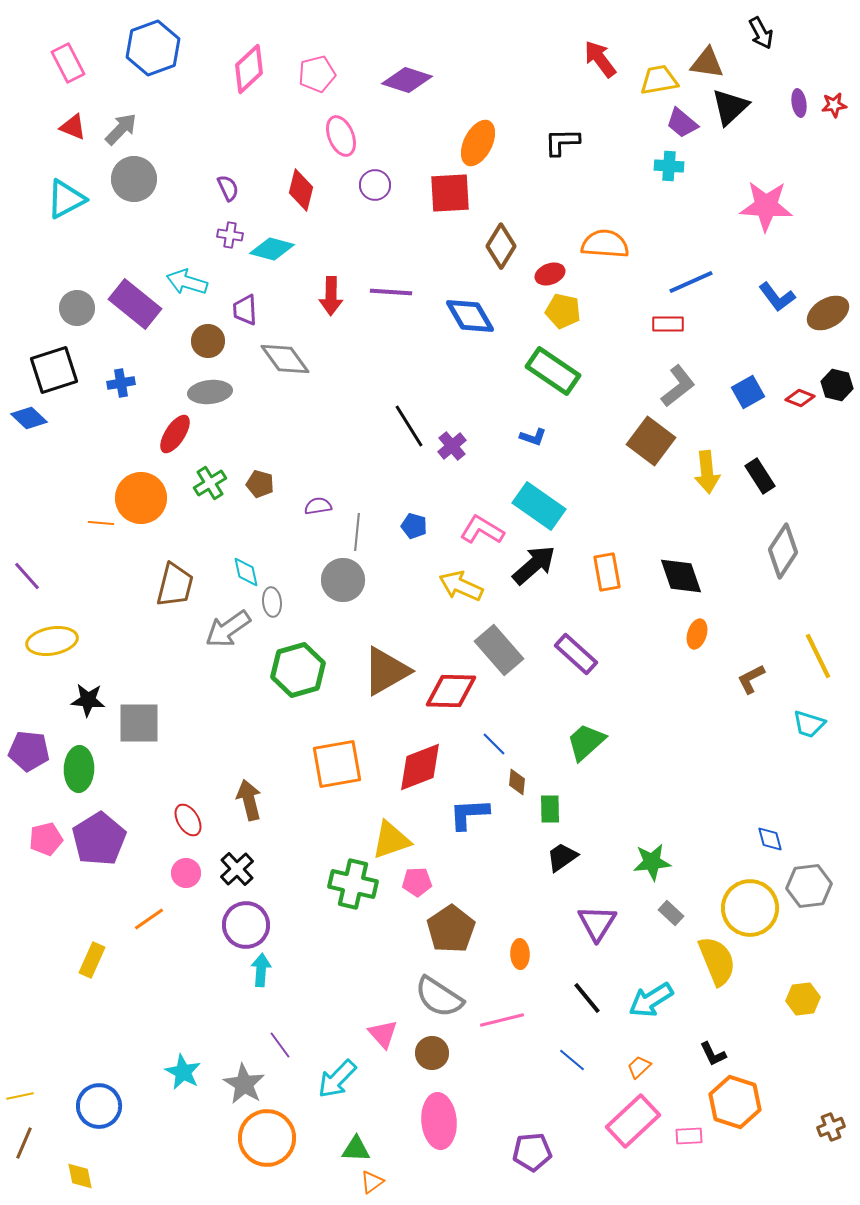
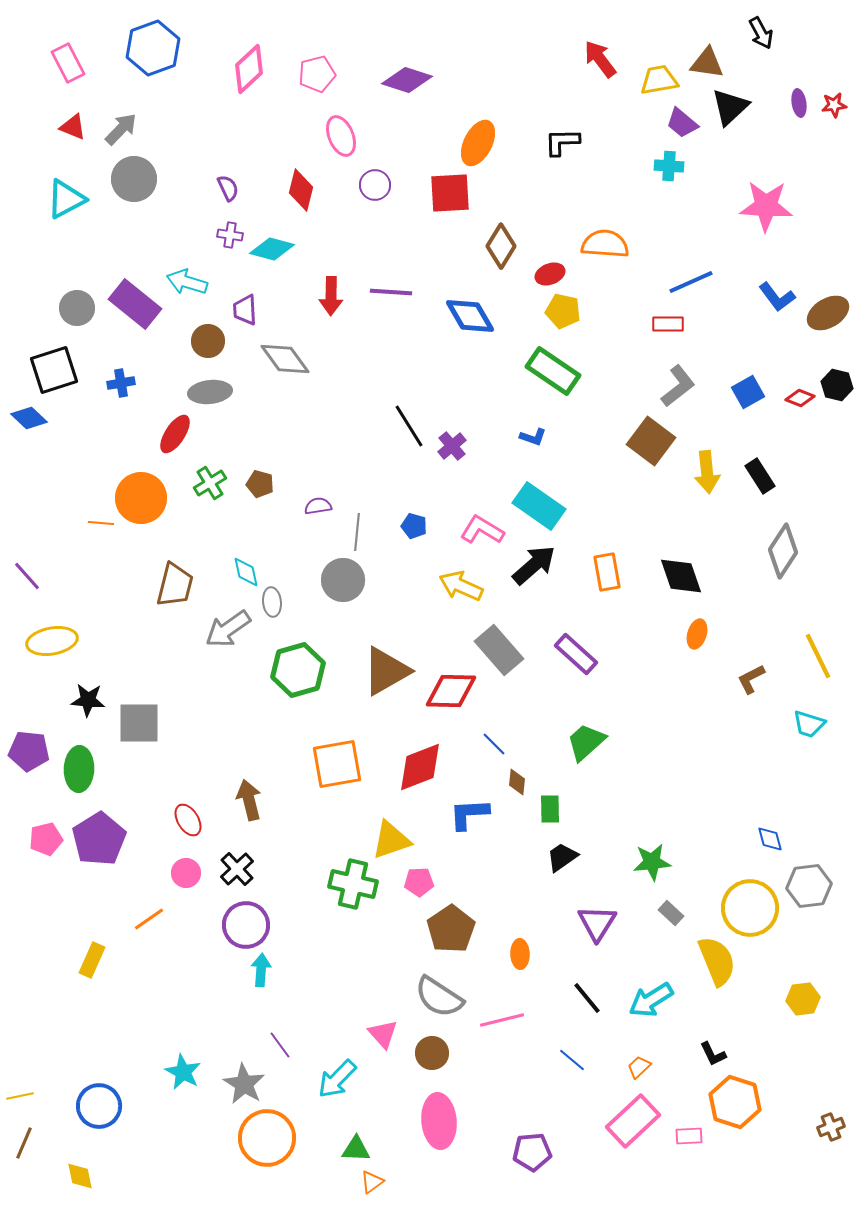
pink pentagon at (417, 882): moved 2 px right
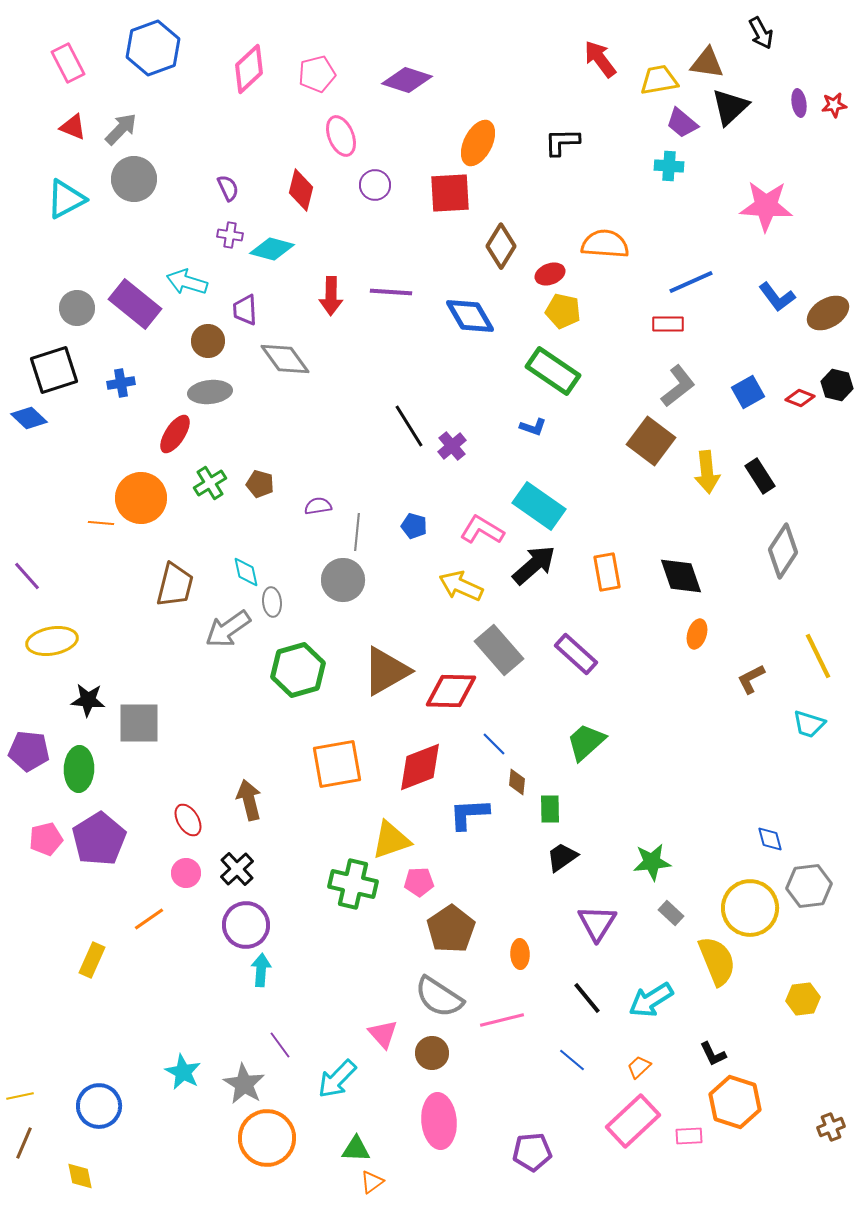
blue L-shape at (533, 437): moved 10 px up
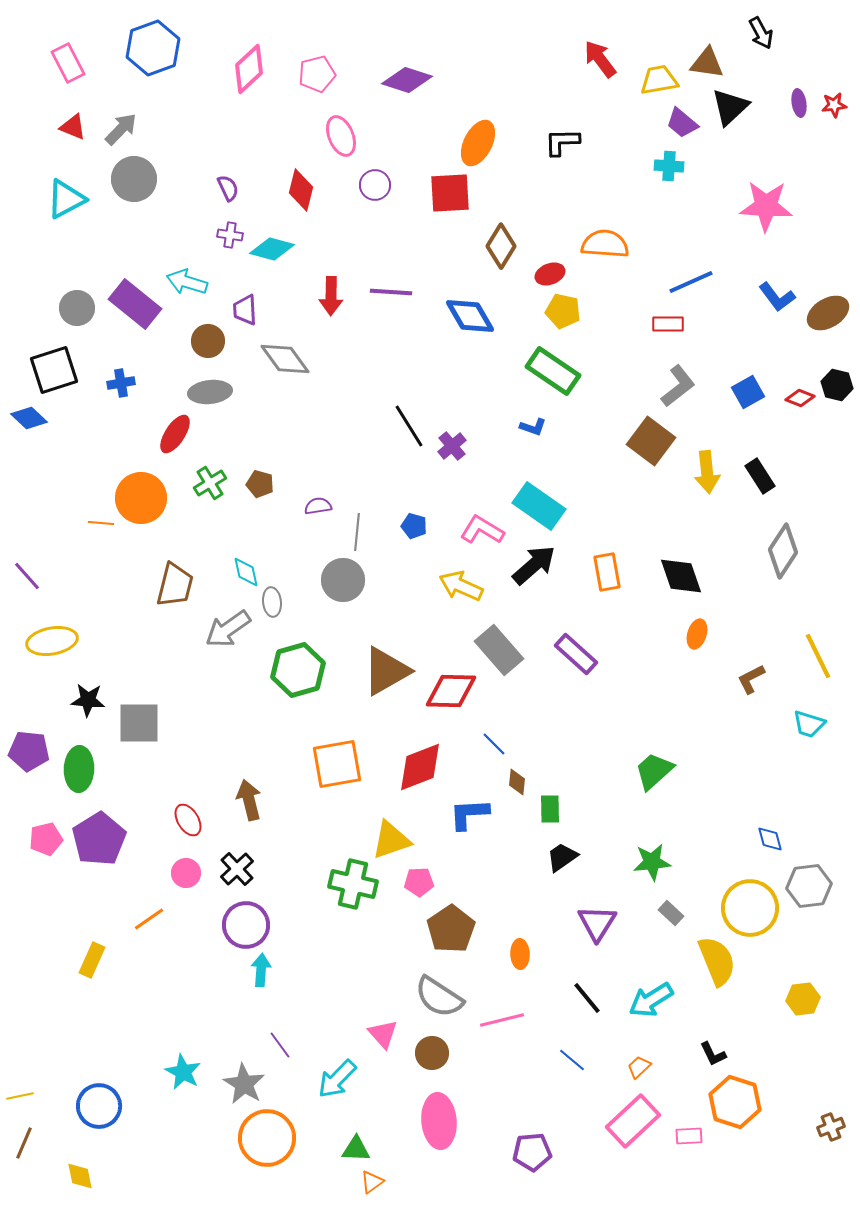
green trapezoid at (586, 742): moved 68 px right, 29 px down
